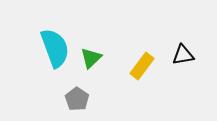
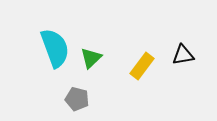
gray pentagon: rotated 20 degrees counterclockwise
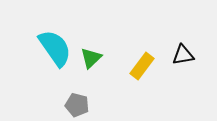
cyan semicircle: rotated 15 degrees counterclockwise
gray pentagon: moved 6 px down
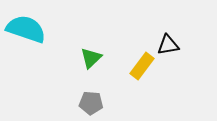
cyan semicircle: moved 29 px left, 19 px up; rotated 36 degrees counterclockwise
black triangle: moved 15 px left, 10 px up
gray pentagon: moved 14 px right, 2 px up; rotated 10 degrees counterclockwise
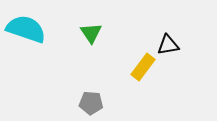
green triangle: moved 25 px up; rotated 20 degrees counterclockwise
yellow rectangle: moved 1 px right, 1 px down
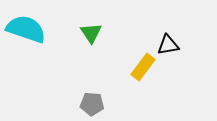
gray pentagon: moved 1 px right, 1 px down
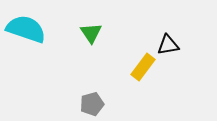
gray pentagon: rotated 20 degrees counterclockwise
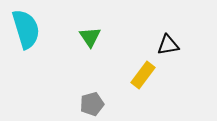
cyan semicircle: rotated 54 degrees clockwise
green triangle: moved 1 px left, 4 px down
yellow rectangle: moved 8 px down
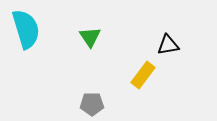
gray pentagon: rotated 15 degrees clockwise
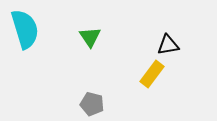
cyan semicircle: moved 1 px left
yellow rectangle: moved 9 px right, 1 px up
gray pentagon: rotated 15 degrees clockwise
